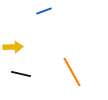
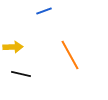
orange line: moved 2 px left, 17 px up
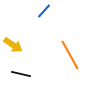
blue line: rotated 28 degrees counterclockwise
yellow arrow: moved 2 px up; rotated 36 degrees clockwise
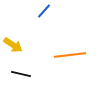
orange line: rotated 68 degrees counterclockwise
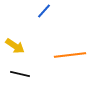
yellow arrow: moved 2 px right, 1 px down
black line: moved 1 px left
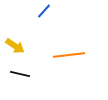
orange line: moved 1 px left
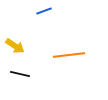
blue line: rotated 28 degrees clockwise
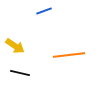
black line: moved 1 px up
